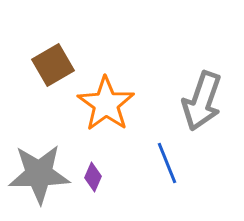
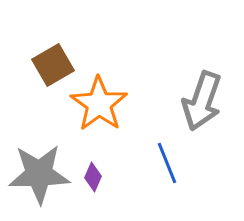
orange star: moved 7 px left
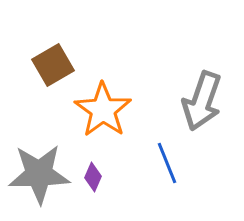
orange star: moved 4 px right, 6 px down
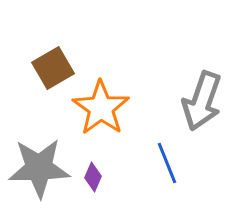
brown square: moved 3 px down
orange star: moved 2 px left, 2 px up
gray star: moved 6 px up
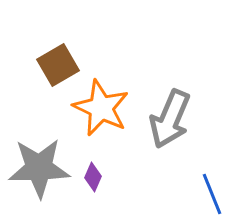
brown square: moved 5 px right, 3 px up
gray arrow: moved 32 px left, 18 px down; rotated 4 degrees clockwise
orange star: rotated 10 degrees counterclockwise
blue line: moved 45 px right, 31 px down
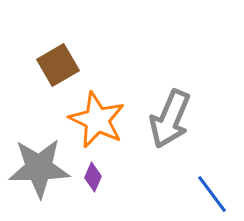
orange star: moved 4 px left, 12 px down
blue line: rotated 15 degrees counterclockwise
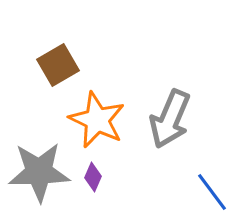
gray star: moved 4 px down
blue line: moved 2 px up
